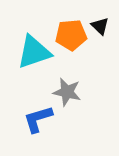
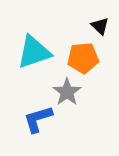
orange pentagon: moved 12 px right, 23 px down
gray star: rotated 24 degrees clockwise
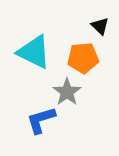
cyan triangle: rotated 45 degrees clockwise
blue L-shape: moved 3 px right, 1 px down
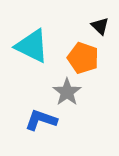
cyan triangle: moved 2 px left, 6 px up
orange pentagon: rotated 24 degrees clockwise
blue L-shape: rotated 36 degrees clockwise
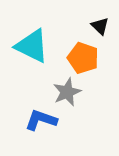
gray star: rotated 12 degrees clockwise
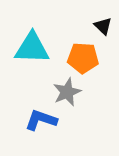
black triangle: moved 3 px right
cyan triangle: moved 2 px down; rotated 24 degrees counterclockwise
orange pentagon: rotated 16 degrees counterclockwise
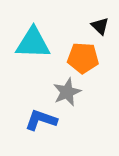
black triangle: moved 3 px left
cyan triangle: moved 1 px right, 5 px up
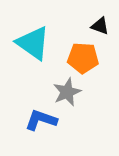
black triangle: rotated 24 degrees counterclockwise
cyan triangle: rotated 33 degrees clockwise
